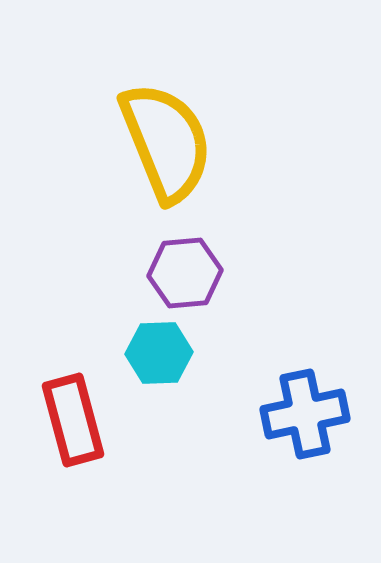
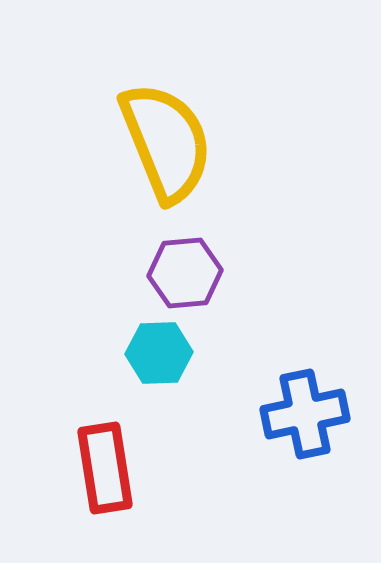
red rectangle: moved 32 px right, 48 px down; rotated 6 degrees clockwise
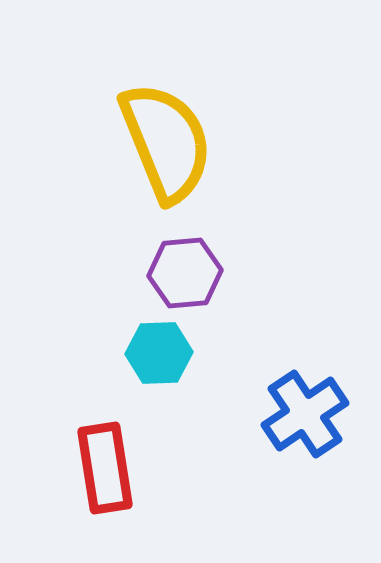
blue cross: rotated 22 degrees counterclockwise
